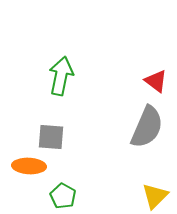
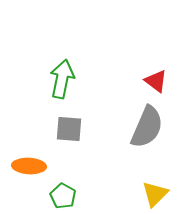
green arrow: moved 1 px right, 3 px down
gray square: moved 18 px right, 8 px up
yellow triangle: moved 2 px up
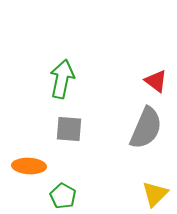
gray semicircle: moved 1 px left, 1 px down
